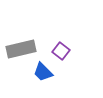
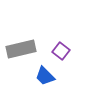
blue trapezoid: moved 2 px right, 4 px down
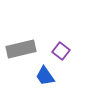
blue trapezoid: rotated 10 degrees clockwise
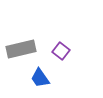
blue trapezoid: moved 5 px left, 2 px down
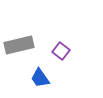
gray rectangle: moved 2 px left, 4 px up
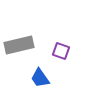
purple square: rotated 18 degrees counterclockwise
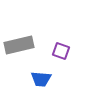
blue trapezoid: moved 1 px right, 1 px down; rotated 50 degrees counterclockwise
